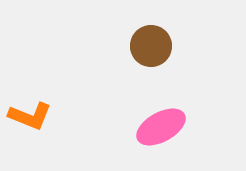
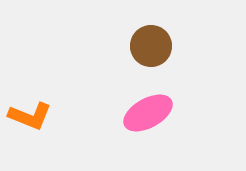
pink ellipse: moved 13 px left, 14 px up
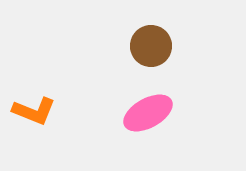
orange L-shape: moved 4 px right, 5 px up
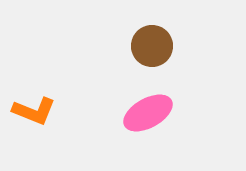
brown circle: moved 1 px right
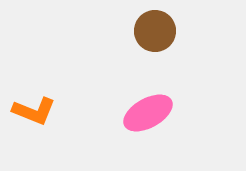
brown circle: moved 3 px right, 15 px up
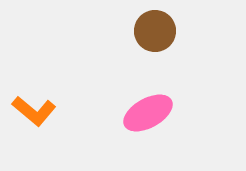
orange L-shape: rotated 18 degrees clockwise
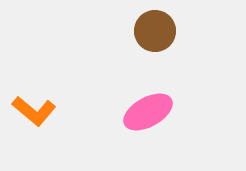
pink ellipse: moved 1 px up
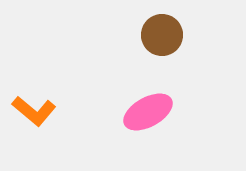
brown circle: moved 7 px right, 4 px down
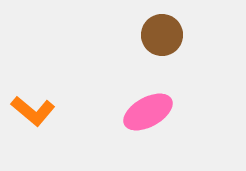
orange L-shape: moved 1 px left
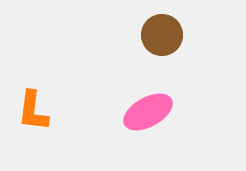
orange L-shape: rotated 57 degrees clockwise
